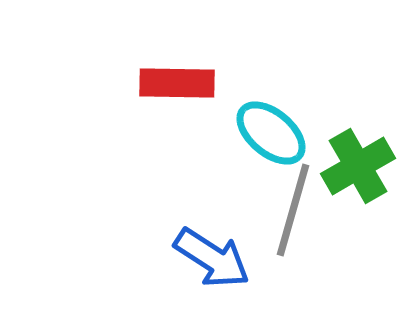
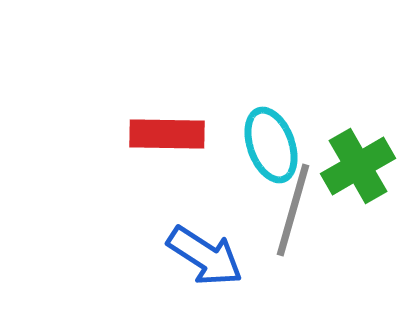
red rectangle: moved 10 px left, 51 px down
cyan ellipse: moved 12 px down; rotated 30 degrees clockwise
blue arrow: moved 7 px left, 2 px up
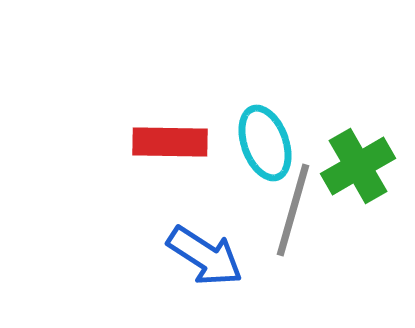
red rectangle: moved 3 px right, 8 px down
cyan ellipse: moved 6 px left, 2 px up
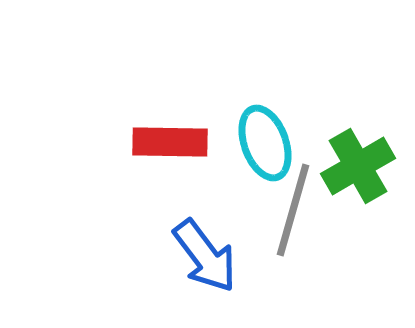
blue arrow: rotated 20 degrees clockwise
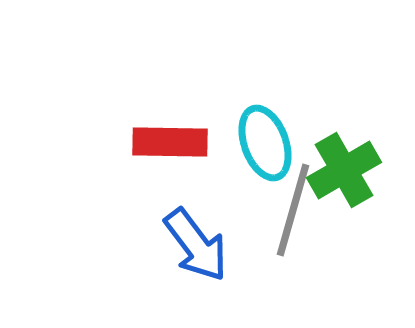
green cross: moved 14 px left, 4 px down
blue arrow: moved 9 px left, 11 px up
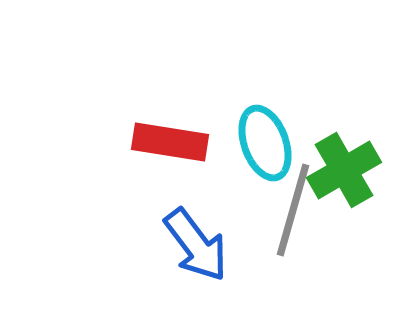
red rectangle: rotated 8 degrees clockwise
